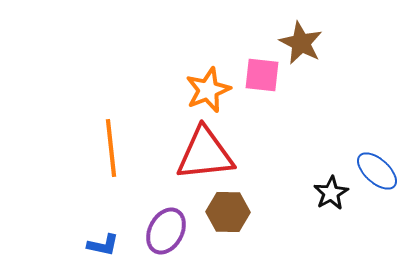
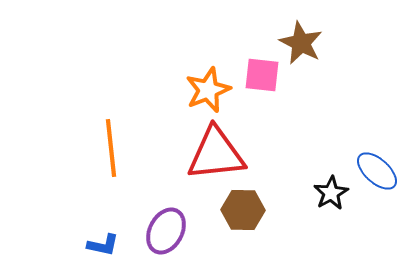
red triangle: moved 11 px right
brown hexagon: moved 15 px right, 2 px up
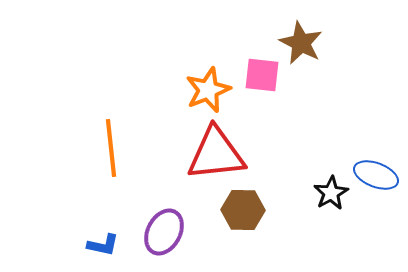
blue ellipse: moved 1 px left, 4 px down; rotated 21 degrees counterclockwise
purple ellipse: moved 2 px left, 1 px down
